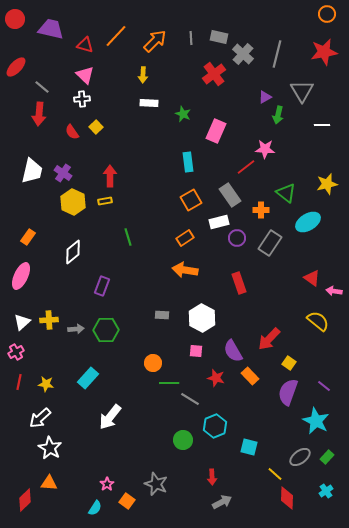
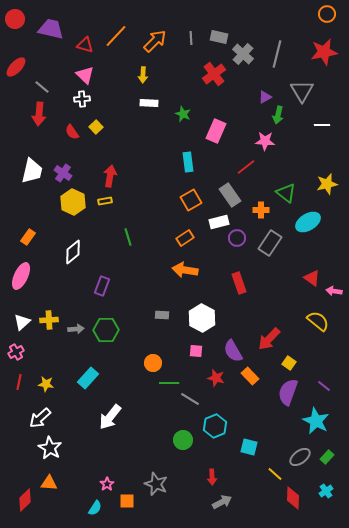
pink star at (265, 149): moved 8 px up
red arrow at (110, 176): rotated 10 degrees clockwise
red diamond at (287, 498): moved 6 px right
orange square at (127, 501): rotated 35 degrees counterclockwise
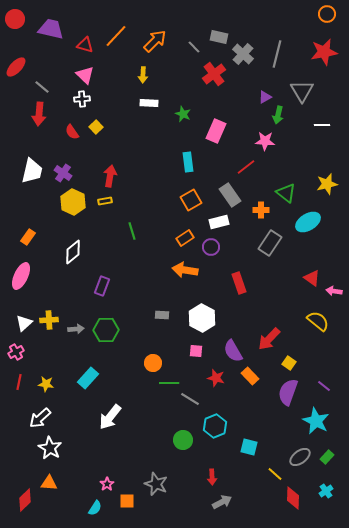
gray line at (191, 38): moved 3 px right, 9 px down; rotated 40 degrees counterclockwise
green line at (128, 237): moved 4 px right, 6 px up
purple circle at (237, 238): moved 26 px left, 9 px down
white triangle at (22, 322): moved 2 px right, 1 px down
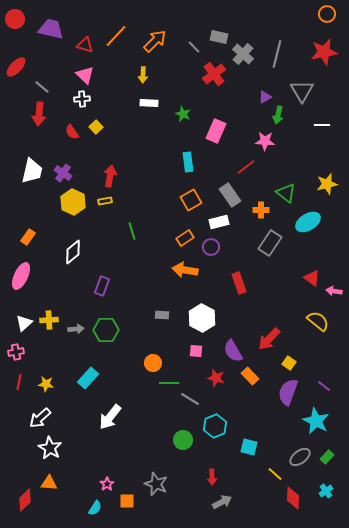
pink cross at (16, 352): rotated 21 degrees clockwise
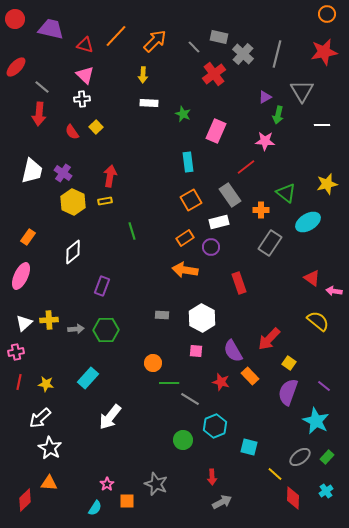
red star at (216, 378): moved 5 px right, 4 px down
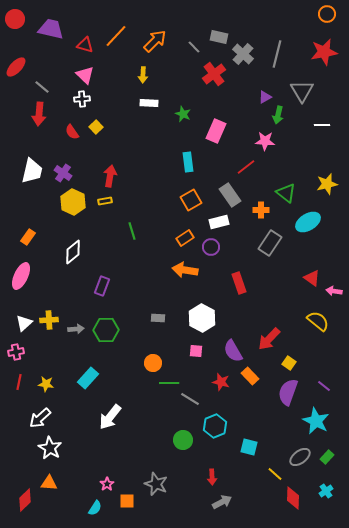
gray rectangle at (162, 315): moved 4 px left, 3 px down
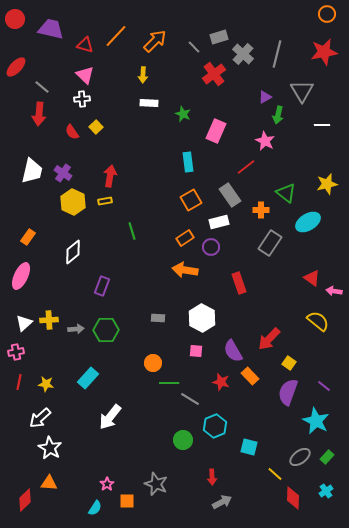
gray rectangle at (219, 37): rotated 30 degrees counterclockwise
pink star at (265, 141): rotated 24 degrees clockwise
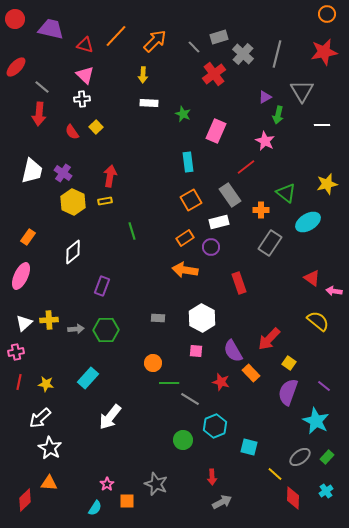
orange rectangle at (250, 376): moved 1 px right, 3 px up
